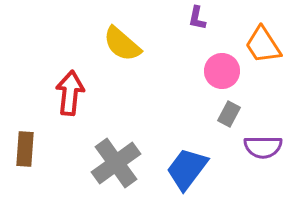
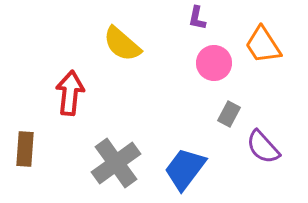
pink circle: moved 8 px left, 8 px up
purple semicircle: rotated 48 degrees clockwise
blue trapezoid: moved 2 px left
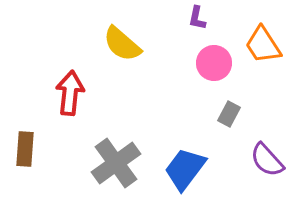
purple semicircle: moved 4 px right, 13 px down
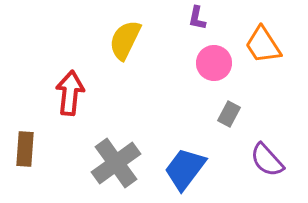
yellow semicircle: moved 3 px right, 4 px up; rotated 75 degrees clockwise
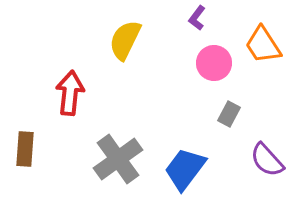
purple L-shape: rotated 25 degrees clockwise
gray cross: moved 2 px right, 4 px up
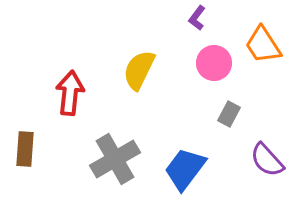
yellow semicircle: moved 14 px right, 30 px down
gray cross: moved 3 px left; rotated 6 degrees clockwise
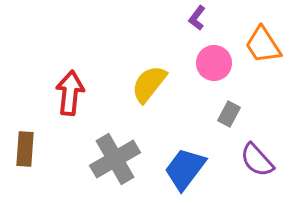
yellow semicircle: moved 10 px right, 14 px down; rotated 12 degrees clockwise
purple semicircle: moved 10 px left
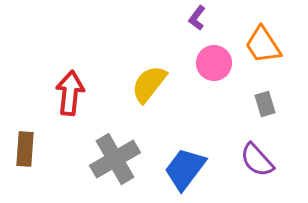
gray rectangle: moved 36 px right, 10 px up; rotated 45 degrees counterclockwise
